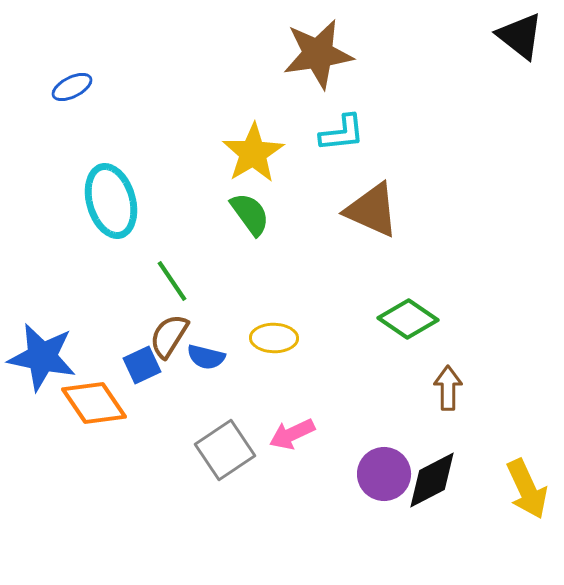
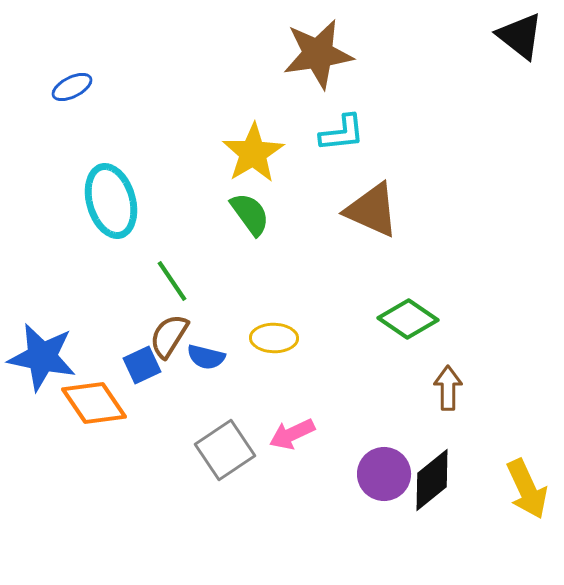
black diamond: rotated 12 degrees counterclockwise
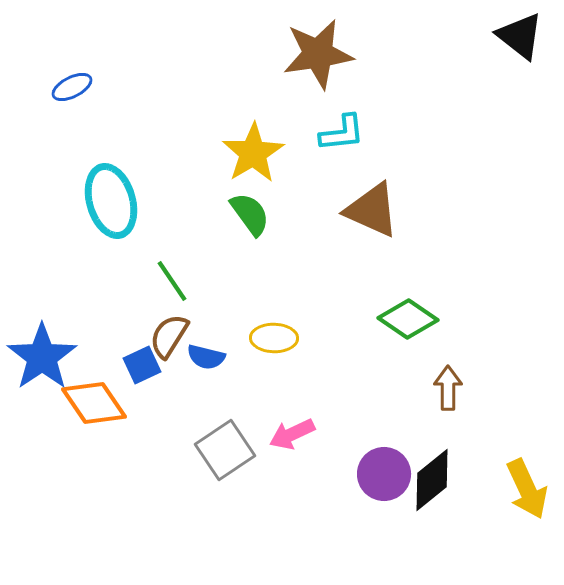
blue star: rotated 26 degrees clockwise
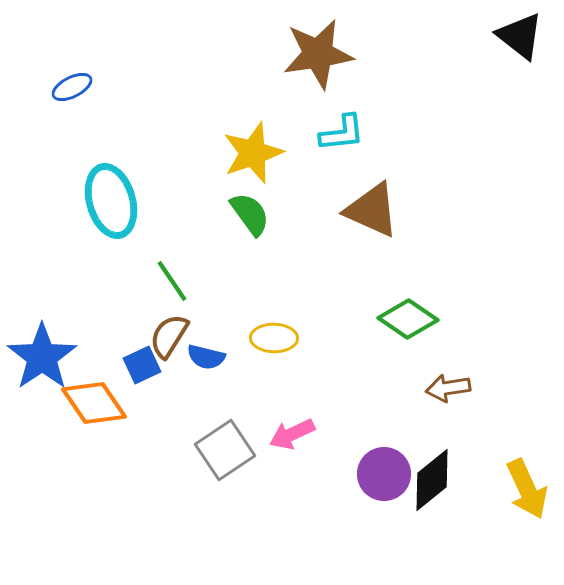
yellow star: rotated 12 degrees clockwise
brown arrow: rotated 99 degrees counterclockwise
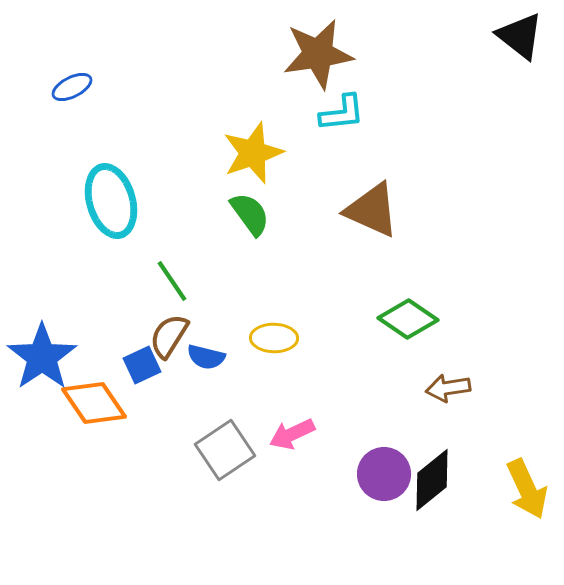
cyan L-shape: moved 20 px up
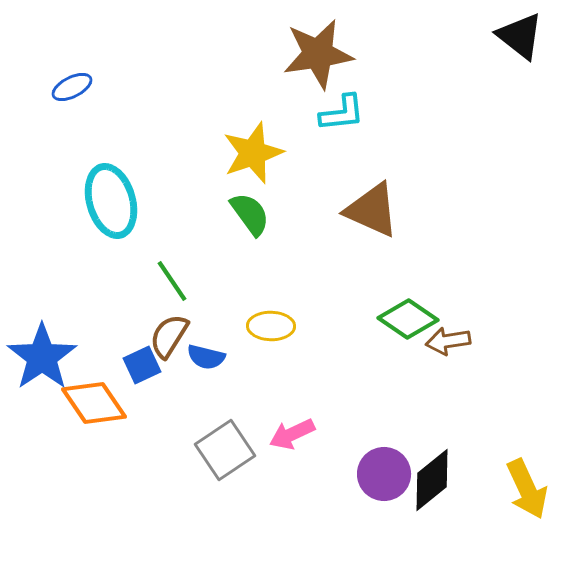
yellow ellipse: moved 3 px left, 12 px up
brown arrow: moved 47 px up
